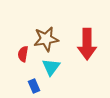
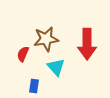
red semicircle: rotated 14 degrees clockwise
cyan triangle: moved 5 px right; rotated 18 degrees counterclockwise
blue rectangle: rotated 32 degrees clockwise
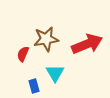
red arrow: rotated 112 degrees counterclockwise
cyan triangle: moved 1 px left, 6 px down; rotated 12 degrees clockwise
blue rectangle: rotated 24 degrees counterclockwise
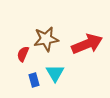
blue rectangle: moved 6 px up
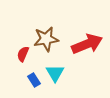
blue rectangle: rotated 16 degrees counterclockwise
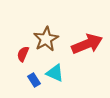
brown star: rotated 20 degrees counterclockwise
cyan triangle: rotated 36 degrees counterclockwise
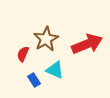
cyan triangle: moved 3 px up
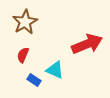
brown star: moved 21 px left, 17 px up
red semicircle: moved 1 px down
blue rectangle: rotated 24 degrees counterclockwise
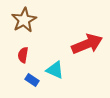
brown star: moved 1 px left, 2 px up
red semicircle: rotated 14 degrees counterclockwise
blue rectangle: moved 2 px left
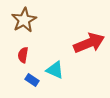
red arrow: moved 2 px right, 1 px up
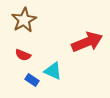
red arrow: moved 2 px left, 1 px up
red semicircle: rotated 77 degrees counterclockwise
cyan triangle: moved 2 px left, 1 px down
